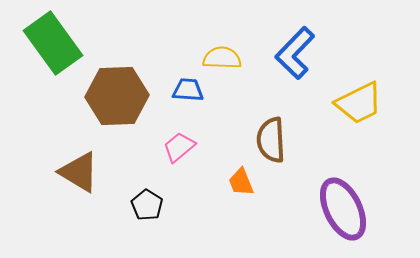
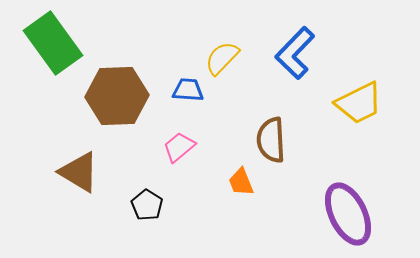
yellow semicircle: rotated 48 degrees counterclockwise
purple ellipse: moved 5 px right, 5 px down
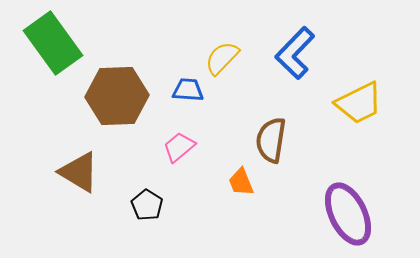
brown semicircle: rotated 12 degrees clockwise
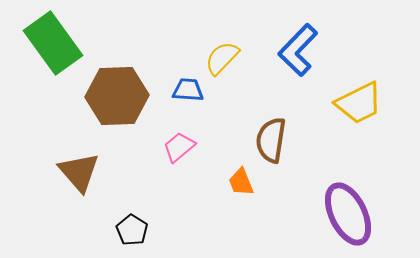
blue L-shape: moved 3 px right, 3 px up
brown triangle: rotated 18 degrees clockwise
black pentagon: moved 15 px left, 25 px down
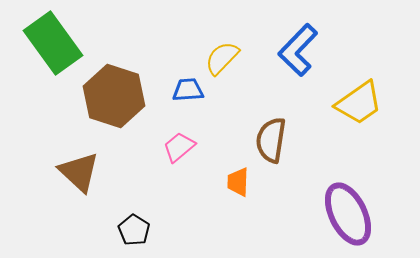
blue trapezoid: rotated 8 degrees counterclockwise
brown hexagon: moved 3 px left; rotated 20 degrees clockwise
yellow trapezoid: rotated 9 degrees counterclockwise
brown triangle: rotated 6 degrees counterclockwise
orange trapezoid: moved 3 px left; rotated 24 degrees clockwise
black pentagon: moved 2 px right
